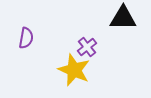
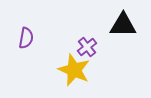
black triangle: moved 7 px down
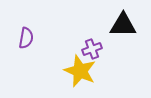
purple cross: moved 5 px right, 2 px down; rotated 18 degrees clockwise
yellow star: moved 6 px right, 1 px down
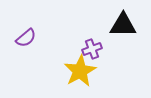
purple semicircle: rotated 40 degrees clockwise
yellow star: rotated 20 degrees clockwise
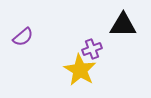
purple semicircle: moved 3 px left, 1 px up
yellow star: moved 1 px up; rotated 12 degrees counterclockwise
